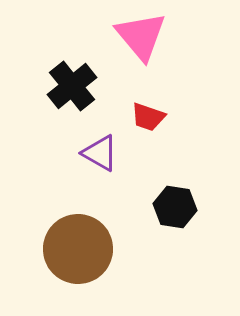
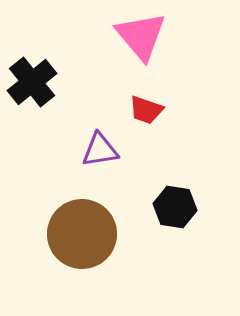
black cross: moved 40 px left, 4 px up
red trapezoid: moved 2 px left, 7 px up
purple triangle: moved 3 px up; rotated 39 degrees counterclockwise
brown circle: moved 4 px right, 15 px up
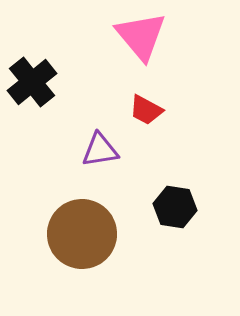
red trapezoid: rotated 9 degrees clockwise
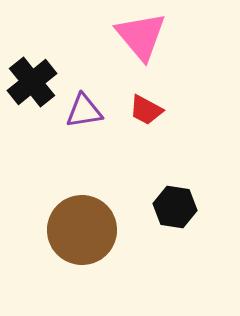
purple triangle: moved 16 px left, 39 px up
brown circle: moved 4 px up
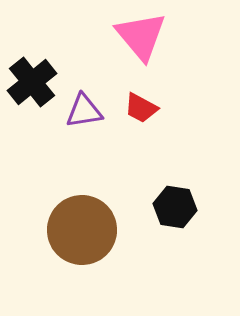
red trapezoid: moved 5 px left, 2 px up
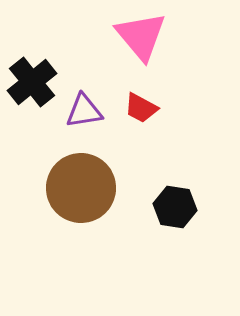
brown circle: moved 1 px left, 42 px up
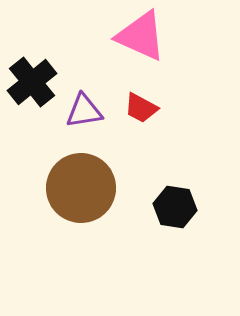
pink triangle: rotated 26 degrees counterclockwise
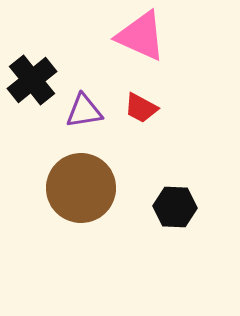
black cross: moved 2 px up
black hexagon: rotated 6 degrees counterclockwise
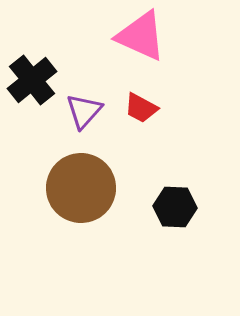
purple triangle: rotated 39 degrees counterclockwise
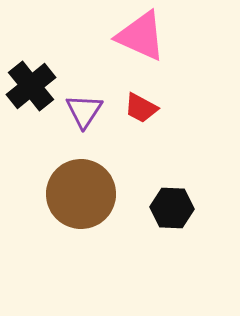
black cross: moved 1 px left, 6 px down
purple triangle: rotated 9 degrees counterclockwise
brown circle: moved 6 px down
black hexagon: moved 3 px left, 1 px down
